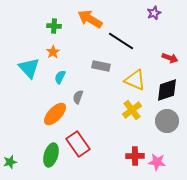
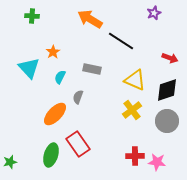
green cross: moved 22 px left, 10 px up
gray rectangle: moved 9 px left, 3 px down
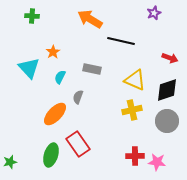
black line: rotated 20 degrees counterclockwise
yellow cross: rotated 24 degrees clockwise
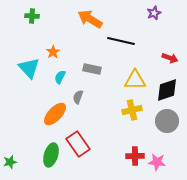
yellow triangle: rotated 25 degrees counterclockwise
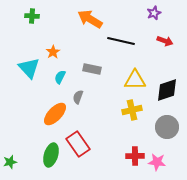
red arrow: moved 5 px left, 17 px up
gray circle: moved 6 px down
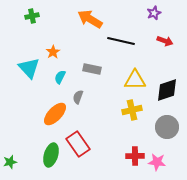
green cross: rotated 16 degrees counterclockwise
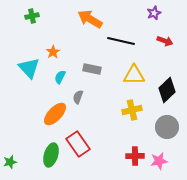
yellow triangle: moved 1 px left, 5 px up
black diamond: rotated 25 degrees counterclockwise
pink star: moved 2 px right, 1 px up; rotated 18 degrees counterclockwise
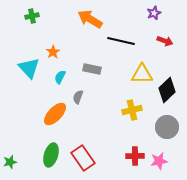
yellow triangle: moved 8 px right, 1 px up
red rectangle: moved 5 px right, 14 px down
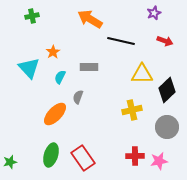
gray rectangle: moved 3 px left, 2 px up; rotated 12 degrees counterclockwise
